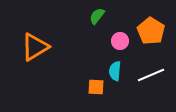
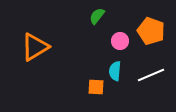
orange pentagon: rotated 12 degrees counterclockwise
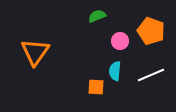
green semicircle: rotated 30 degrees clockwise
orange triangle: moved 5 px down; rotated 24 degrees counterclockwise
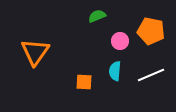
orange pentagon: rotated 8 degrees counterclockwise
orange square: moved 12 px left, 5 px up
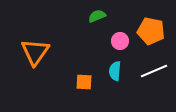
white line: moved 3 px right, 4 px up
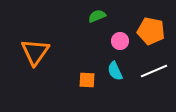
cyan semicircle: rotated 30 degrees counterclockwise
orange square: moved 3 px right, 2 px up
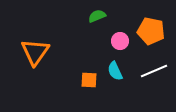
orange square: moved 2 px right
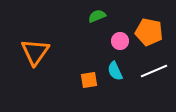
orange pentagon: moved 2 px left, 1 px down
orange square: rotated 12 degrees counterclockwise
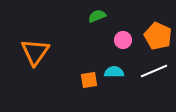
orange pentagon: moved 9 px right, 4 px down; rotated 12 degrees clockwise
pink circle: moved 3 px right, 1 px up
cyan semicircle: moved 1 px left, 1 px down; rotated 114 degrees clockwise
